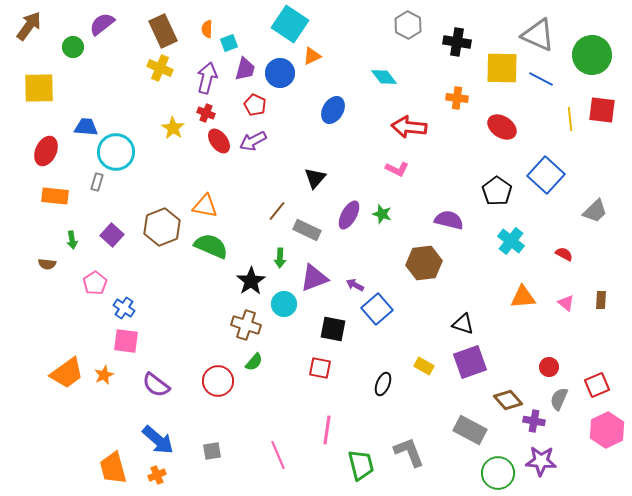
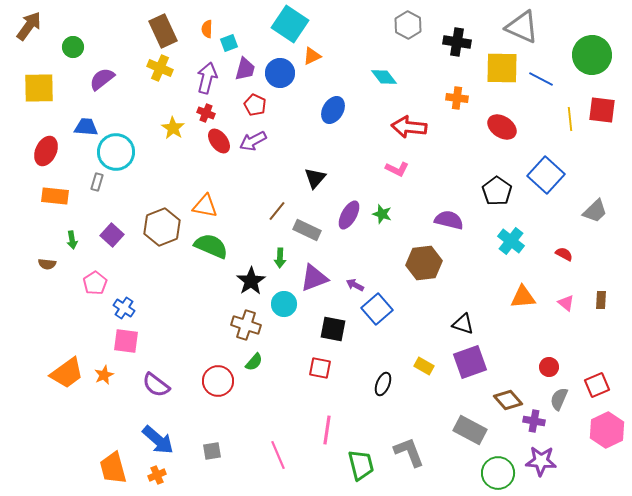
purple semicircle at (102, 24): moved 55 px down
gray triangle at (538, 35): moved 16 px left, 8 px up
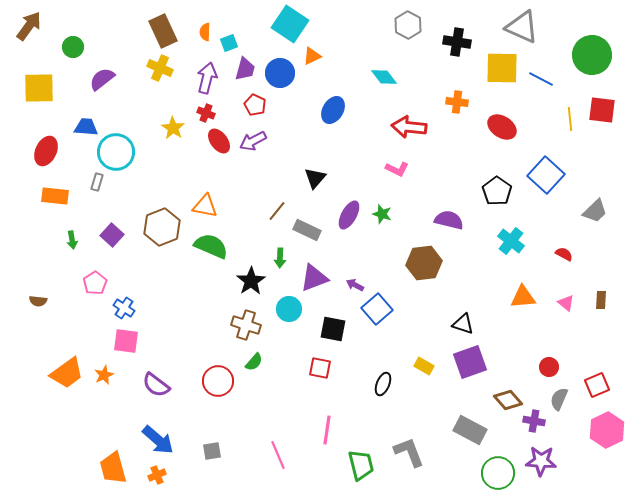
orange semicircle at (207, 29): moved 2 px left, 3 px down
orange cross at (457, 98): moved 4 px down
brown semicircle at (47, 264): moved 9 px left, 37 px down
cyan circle at (284, 304): moved 5 px right, 5 px down
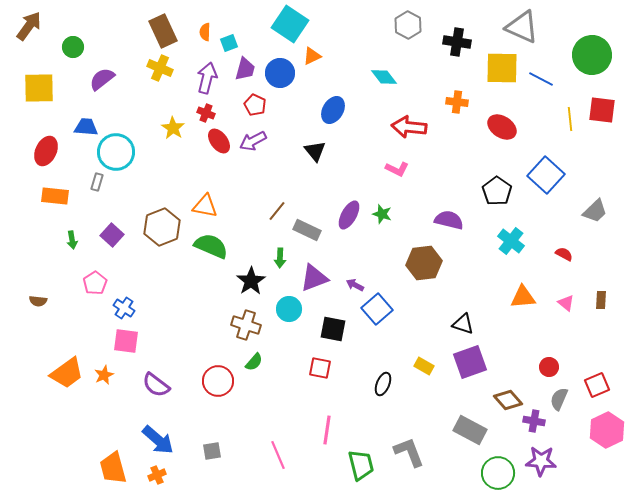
black triangle at (315, 178): moved 27 px up; rotated 20 degrees counterclockwise
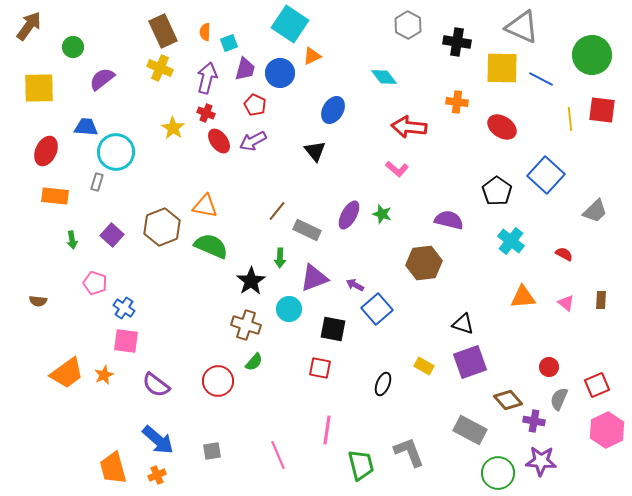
pink L-shape at (397, 169): rotated 15 degrees clockwise
pink pentagon at (95, 283): rotated 20 degrees counterclockwise
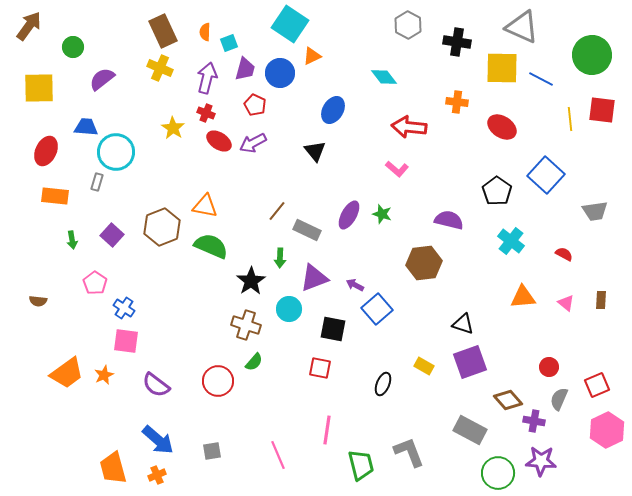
red ellipse at (219, 141): rotated 20 degrees counterclockwise
purple arrow at (253, 141): moved 2 px down
gray trapezoid at (595, 211): rotated 36 degrees clockwise
pink pentagon at (95, 283): rotated 15 degrees clockwise
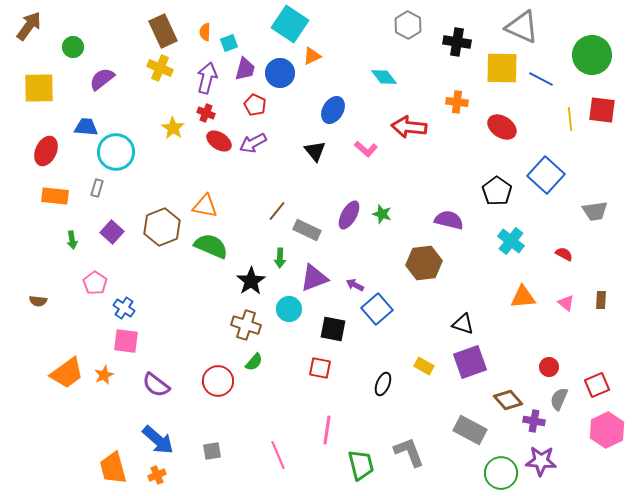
pink L-shape at (397, 169): moved 31 px left, 20 px up
gray rectangle at (97, 182): moved 6 px down
purple square at (112, 235): moved 3 px up
green circle at (498, 473): moved 3 px right
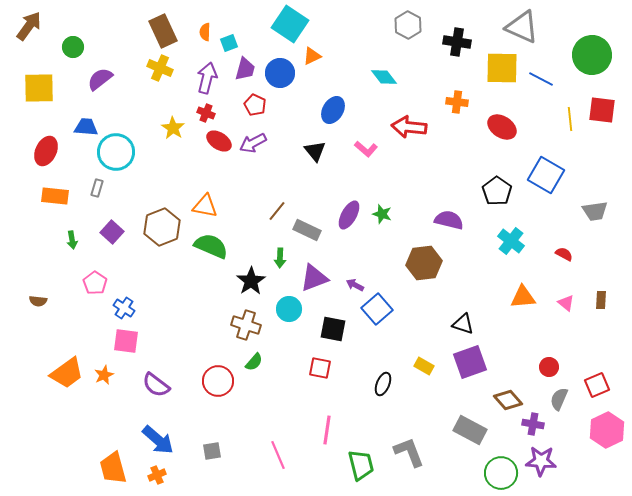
purple semicircle at (102, 79): moved 2 px left
blue square at (546, 175): rotated 12 degrees counterclockwise
purple cross at (534, 421): moved 1 px left, 3 px down
